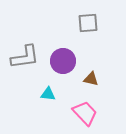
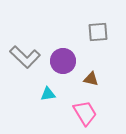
gray square: moved 10 px right, 9 px down
gray L-shape: rotated 52 degrees clockwise
cyan triangle: rotated 14 degrees counterclockwise
pink trapezoid: rotated 12 degrees clockwise
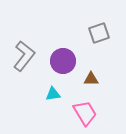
gray square: moved 1 px right, 1 px down; rotated 15 degrees counterclockwise
gray L-shape: moved 1 px left, 1 px up; rotated 96 degrees counterclockwise
brown triangle: rotated 14 degrees counterclockwise
cyan triangle: moved 5 px right
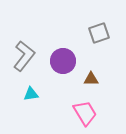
cyan triangle: moved 22 px left
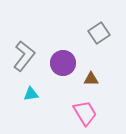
gray square: rotated 15 degrees counterclockwise
purple circle: moved 2 px down
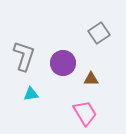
gray L-shape: rotated 20 degrees counterclockwise
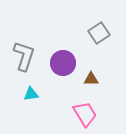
pink trapezoid: moved 1 px down
